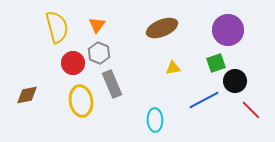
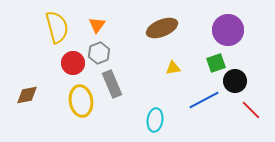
gray hexagon: rotated 15 degrees clockwise
cyan ellipse: rotated 10 degrees clockwise
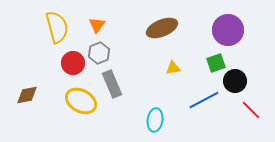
yellow ellipse: rotated 52 degrees counterclockwise
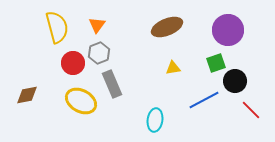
brown ellipse: moved 5 px right, 1 px up
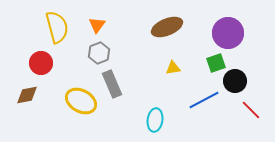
purple circle: moved 3 px down
red circle: moved 32 px left
